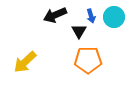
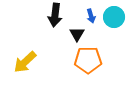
black arrow: rotated 60 degrees counterclockwise
black triangle: moved 2 px left, 3 px down
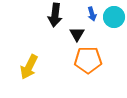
blue arrow: moved 1 px right, 2 px up
yellow arrow: moved 4 px right, 5 px down; rotated 20 degrees counterclockwise
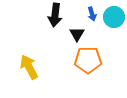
yellow arrow: rotated 125 degrees clockwise
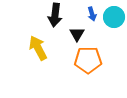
yellow arrow: moved 9 px right, 19 px up
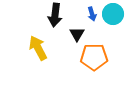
cyan circle: moved 1 px left, 3 px up
orange pentagon: moved 6 px right, 3 px up
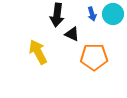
black arrow: moved 2 px right
black triangle: moved 5 px left; rotated 35 degrees counterclockwise
yellow arrow: moved 4 px down
